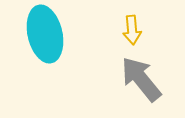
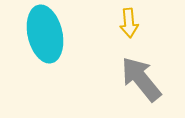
yellow arrow: moved 3 px left, 7 px up
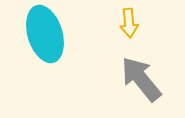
cyan ellipse: rotated 4 degrees counterclockwise
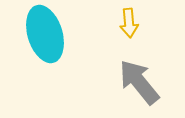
gray arrow: moved 2 px left, 3 px down
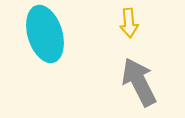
gray arrow: rotated 12 degrees clockwise
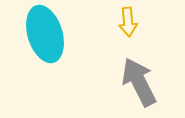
yellow arrow: moved 1 px left, 1 px up
